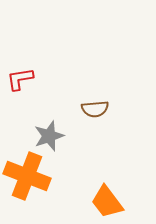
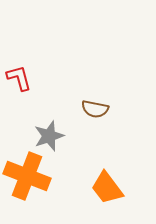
red L-shape: moved 1 px left, 1 px up; rotated 84 degrees clockwise
brown semicircle: rotated 16 degrees clockwise
orange trapezoid: moved 14 px up
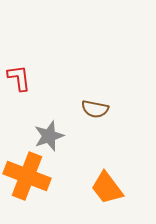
red L-shape: rotated 8 degrees clockwise
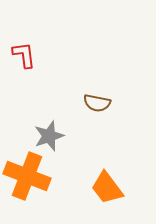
red L-shape: moved 5 px right, 23 px up
brown semicircle: moved 2 px right, 6 px up
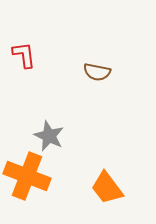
brown semicircle: moved 31 px up
gray star: rotated 28 degrees counterclockwise
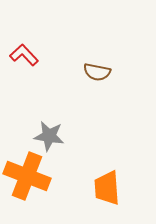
red L-shape: rotated 36 degrees counterclockwise
gray star: rotated 16 degrees counterclockwise
orange trapezoid: rotated 33 degrees clockwise
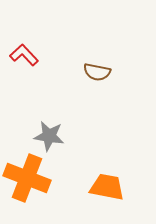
orange cross: moved 2 px down
orange trapezoid: moved 1 px up; rotated 105 degrees clockwise
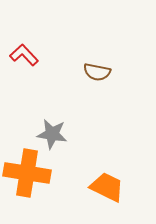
gray star: moved 3 px right, 2 px up
orange cross: moved 5 px up; rotated 12 degrees counterclockwise
orange trapezoid: rotated 15 degrees clockwise
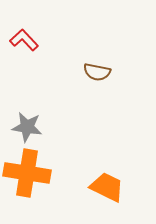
red L-shape: moved 15 px up
gray star: moved 25 px left, 7 px up
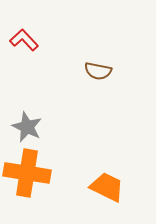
brown semicircle: moved 1 px right, 1 px up
gray star: rotated 16 degrees clockwise
